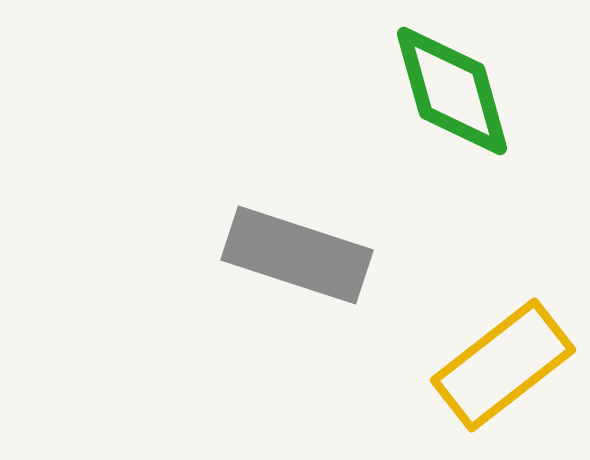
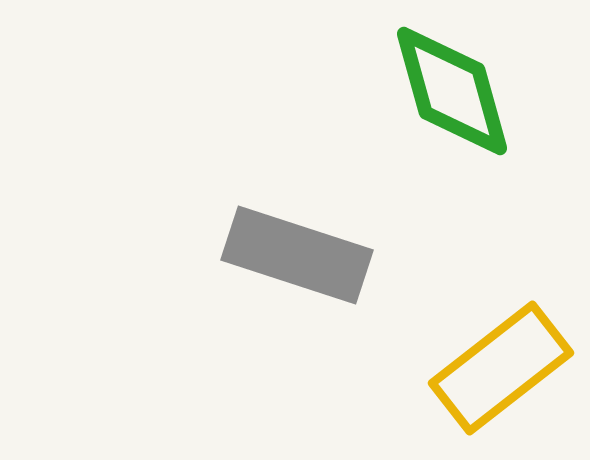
yellow rectangle: moved 2 px left, 3 px down
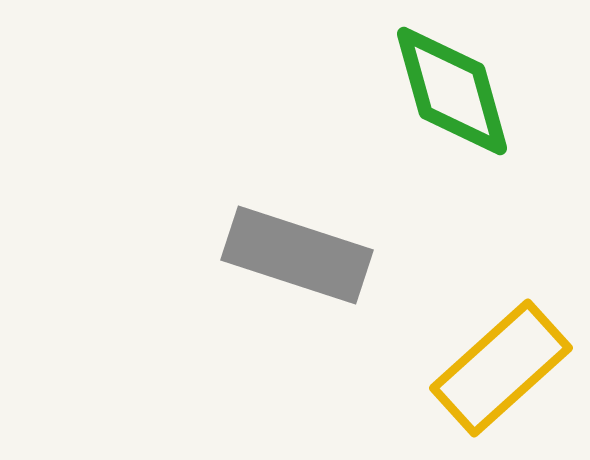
yellow rectangle: rotated 4 degrees counterclockwise
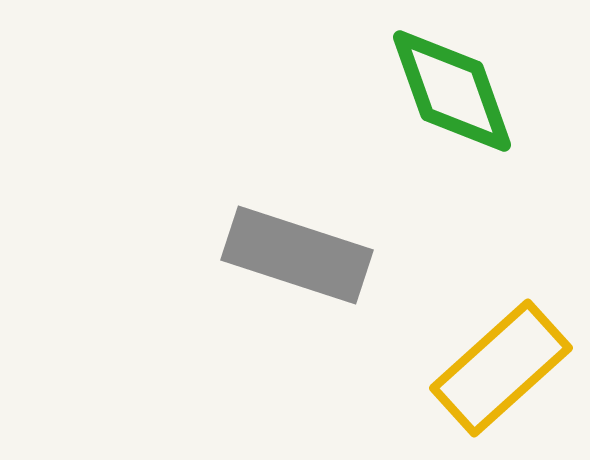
green diamond: rotated 4 degrees counterclockwise
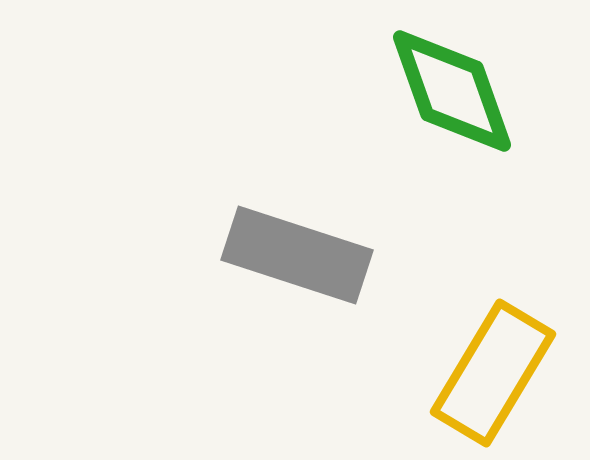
yellow rectangle: moved 8 px left, 5 px down; rotated 17 degrees counterclockwise
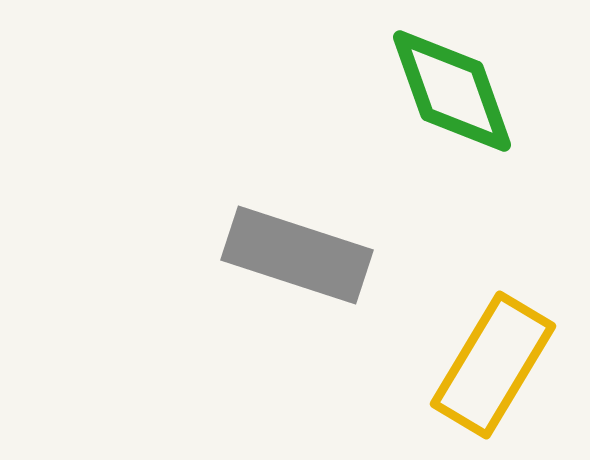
yellow rectangle: moved 8 px up
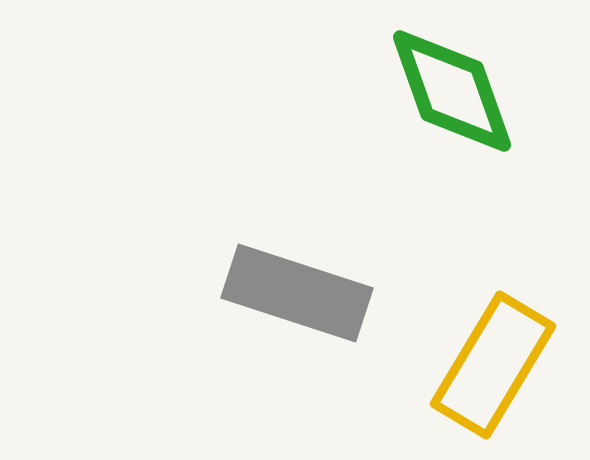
gray rectangle: moved 38 px down
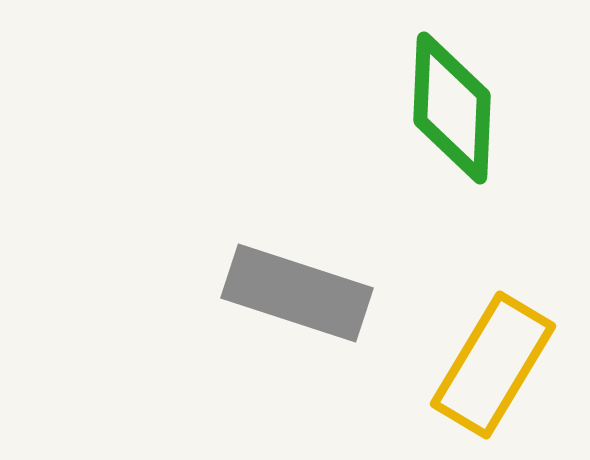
green diamond: moved 17 px down; rotated 22 degrees clockwise
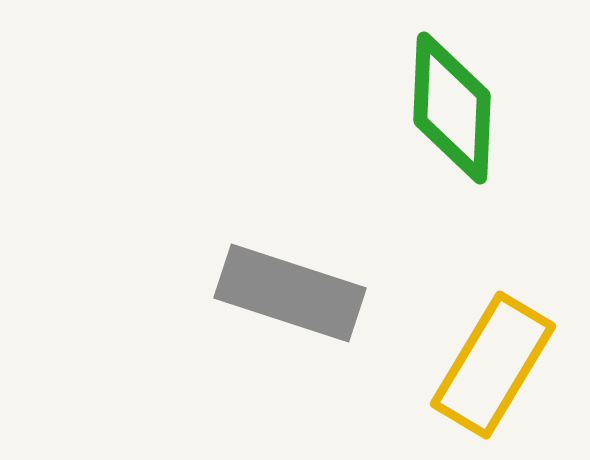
gray rectangle: moved 7 px left
